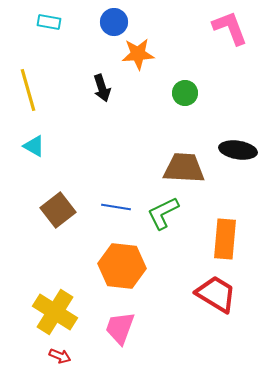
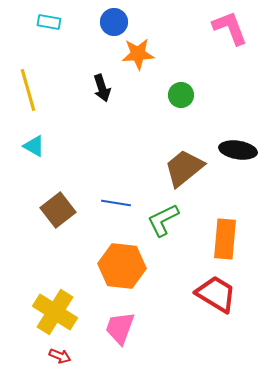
green circle: moved 4 px left, 2 px down
brown trapezoid: rotated 42 degrees counterclockwise
blue line: moved 4 px up
green L-shape: moved 7 px down
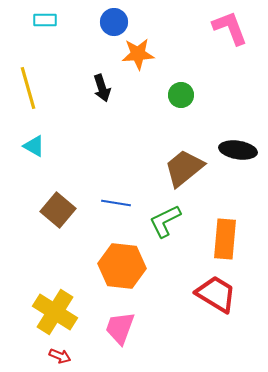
cyan rectangle: moved 4 px left, 2 px up; rotated 10 degrees counterclockwise
yellow line: moved 2 px up
brown square: rotated 12 degrees counterclockwise
green L-shape: moved 2 px right, 1 px down
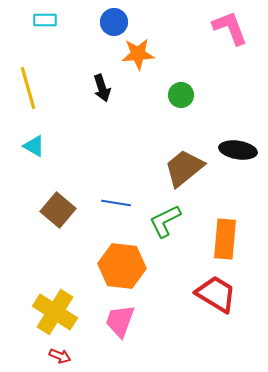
pink trapezoid: moved 7 px up
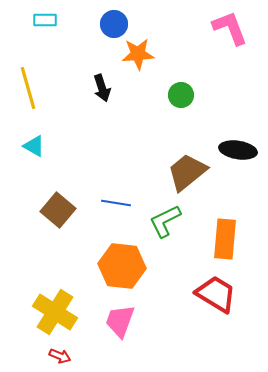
blue circle: moved 2 px down
brown trapezoid: moved 3 px right, 4 px down
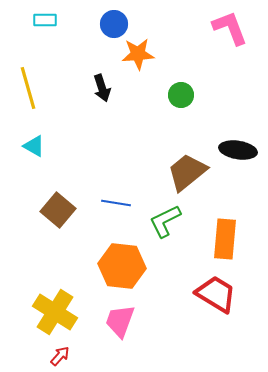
red arrow: rotated 70 degrees counterclockwise
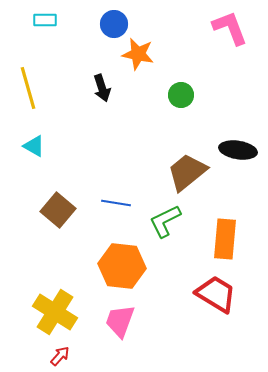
orange star: rotated 16 degrees clockwise
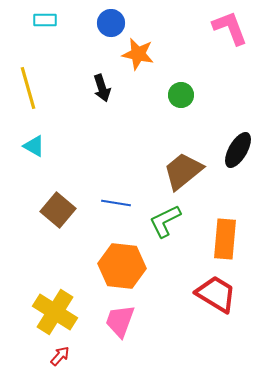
blue circle: moved 3 px left, 1 px up
black ellipse: rotated 69 degrees counterclockwise
brown trapezoid: moved 4 px left, 1 px up
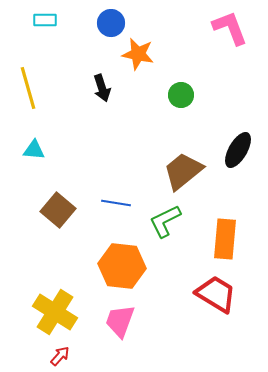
cyan triangle: moved 4 px down; rotated 25 degrees counterclockwise
